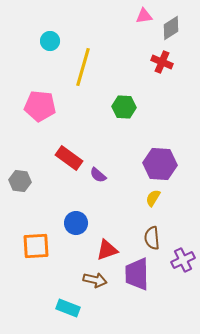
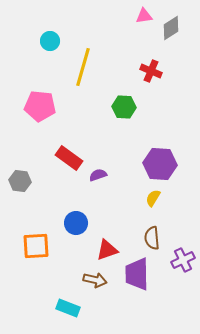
red cross: moved 11 px left, 9 px down
purple semicircle: rotated 120 degrees clockwise
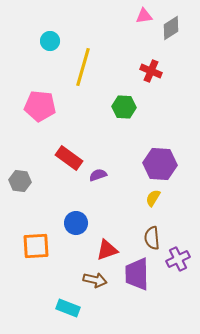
purple cross: moved 5 px left, 1 px up
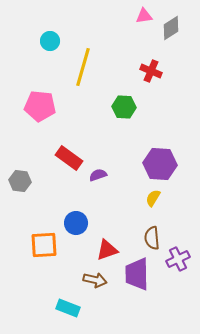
orange square: moved 8 px right, 1 px up
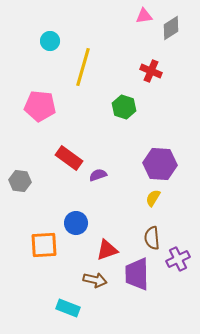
green hexagon: rotated 15 degrees clockwise
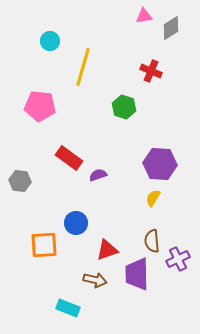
brown semicircle: moved 3 px down
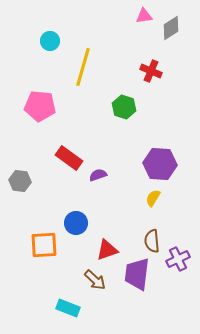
purple trapezoid: rotated 8 degrees clockwise
brown arrow: rotated 30 degrees clockwise
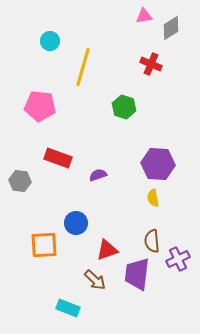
red cross: moved 7 px up
red rectangle: moved 11 px left; rotated 16 degrees counterclockwise
purple hexagon: moved 2 px left
yellow semicircle: rotated 42 degrees counterclockwise
